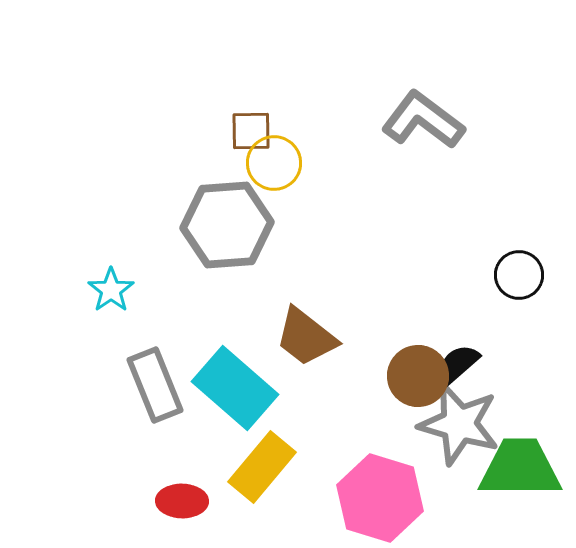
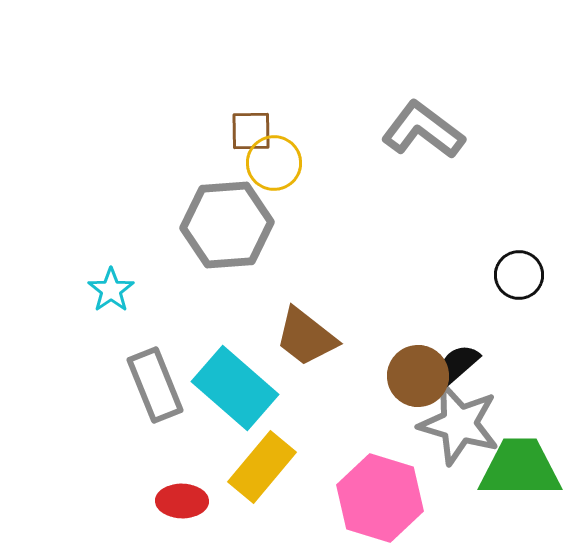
gray L-shape: moved 10 px down
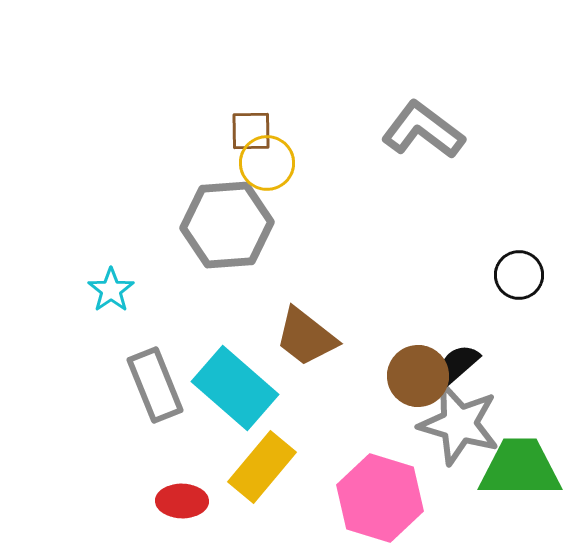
yellow circle: moved 7 px left
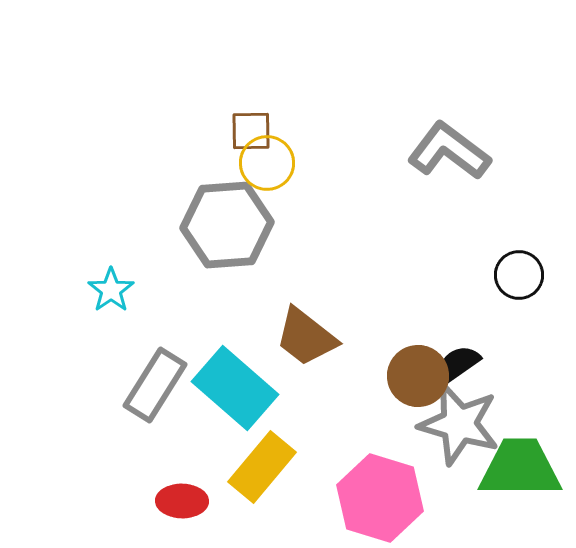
gray L-shape: moved 26 px right, 21 px down
black semicircle: rotated 6 degrees clockwise
gray rectangle: rotated 54 degrees clockwise
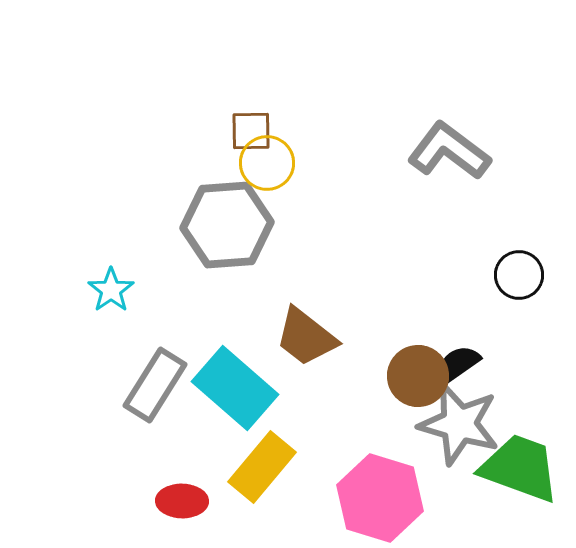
green trapezoid: rotated 20 degrees clockwise
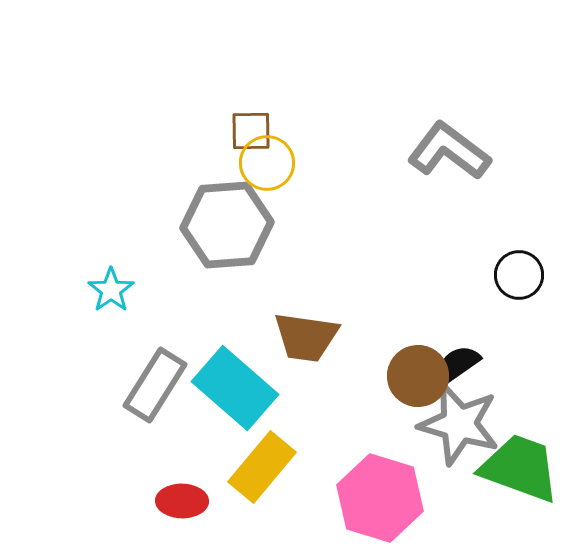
brown trapezoid: rotated 30 degrees counterclockwise
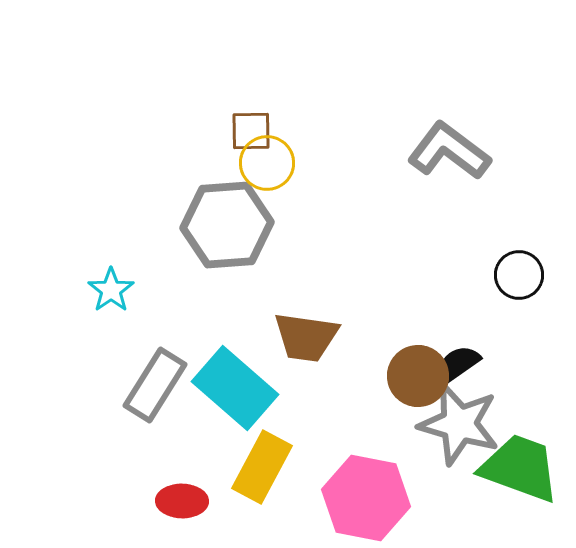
yellow rectangle: rotated 12 degrees counterclockwise
pink hexagon: moved 14 px left; rotated 6 degrees counterclockwise
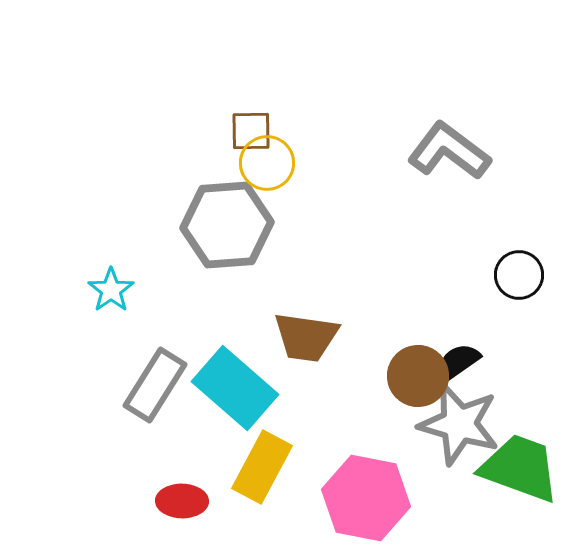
black semicircle: moved 2 px up
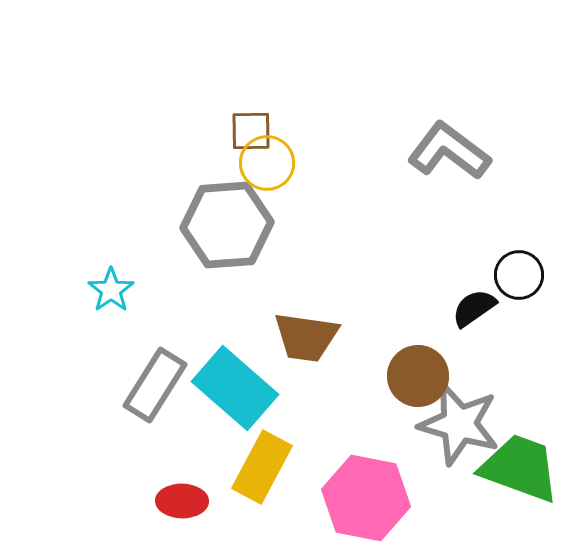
black semicircle: moved 16 px right, 54 px up
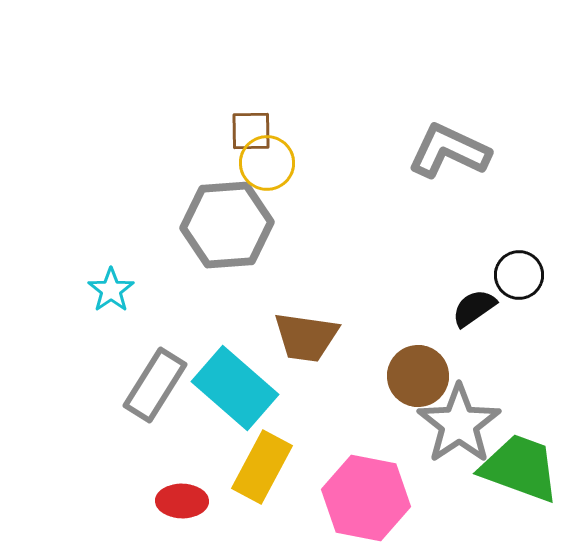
gray L-shape: rotated 12 degrees counterclockwise
gray star: rotated 22 degrees clockwise
